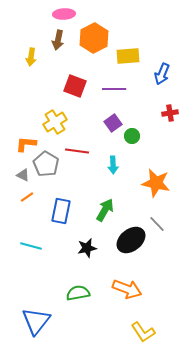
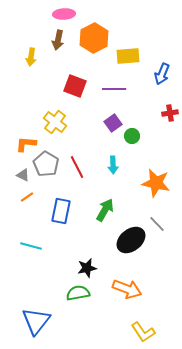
yellow cross: rotated 20 degrees counterclockwise
red line: moved 16 px down; rotated 55 degrees clockwise
black star: moved 20 px down
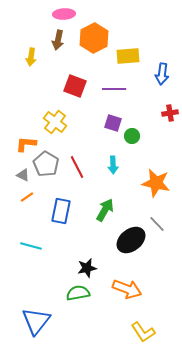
blue arrow: rotated 15 degrees counterclockwise
purple square: rotated 36 degrees counterclockwise
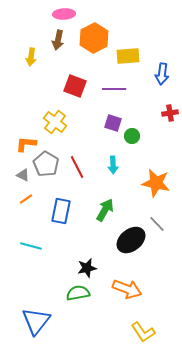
orange line: moved 1 px left, 2 px down
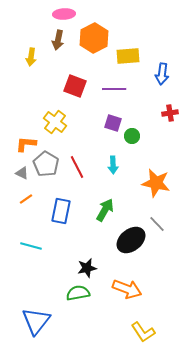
gray triangle: moved 1 px left, 2 px up
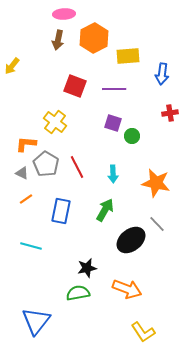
yellow arrow: moved 19 px left, 9 px down; rotated 30 degrees clockwise
cyan arrow: moved 9 px down
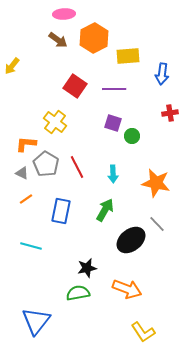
brown arrow: rotated 66 degrees counterclockwise
red square: rotated 15 degrees clockwise
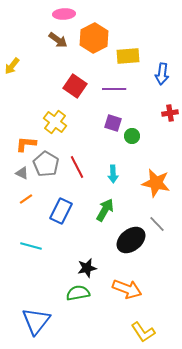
blue rectangle: rotated 15 degrees clockwise
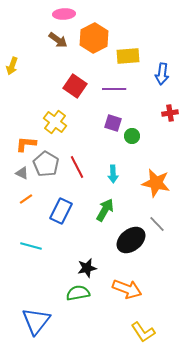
yellow arrow: rotated 18 degrees counterclockwise
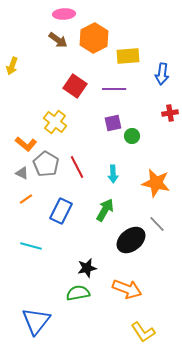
purple square: rotated 30 degrees counterclockwise
orange L-shape: rotated 145 degrees counterclockwise
